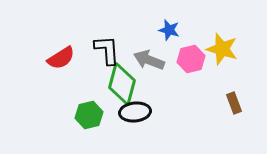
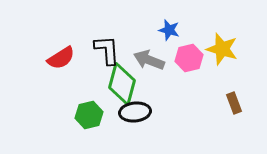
pink hexagon: moved 2 px left, 1 px up
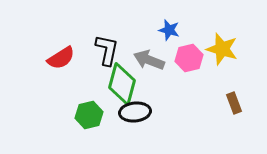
black L-shape: rotated 16 degrees clockwise
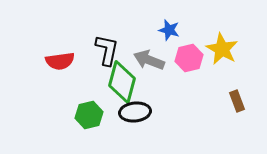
yellow star: rotated 12 degrees clockwise
red semicircle: moved 1 px left, 3 px down; rotated 24 degrees clockwise
green diamond: moved 2 px up
brown rectangle: moved 3 px right, 2 px up
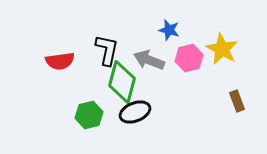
black ellipse: rotated 16 degrees counterclockwise
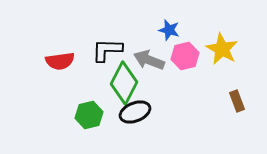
black L-shape: rotated 100 degrees counterclockwise
pink hexagon: moved 4 px left, 2 px up
green diamond: moved 2 px right, 1 px down; rotated 12 degrees clockwise
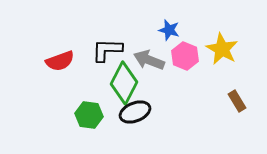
pink hexagon: rotated 24 degrees counterclockwise
red semicircle: rotated 12 degrees counterclockwise
brown rectangle: rotated 10 degrees counterclockwise
green hexagon: rotated 20 degrees clockwise
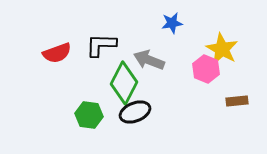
blue star: moved 3 px right, 7 px up; rotated 25 degrees counterclockwise
black L-shape: moved 6 px left, 5 px up
pink hexagon: moved 21 px right, 13 px down
red semicircle: moved 3 px left, 8 px up
brown rectangle: rotated 65 degrees counterclockwise
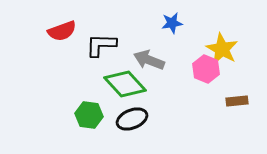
red semicircle: moved 5 px right, 22 px up
green diamond: moved 1 px right, 1 px down; rotated 69 degrees counterclockwise
black ellipse: moved 3 px left, 7 px down
